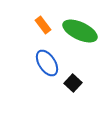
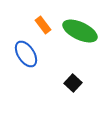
blue ellipse: moved 21 px left, 9 px up
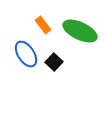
black square: moved 19 px left, 21 px up
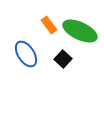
orange rectangle: moved 6 px right
black square: moved 9 px right, 3 px up
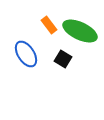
black square: rotated 12 degrees counterclockwise
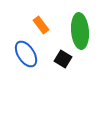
orange rectangle: moved 8 px left
green ellipse: rotated 60 degrees clockwise
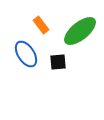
green ellipse: rotated 56 degrees clockwise
black square: moved 5 px left, 3 px down; rotated 36 degrees counterclockwise
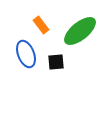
blue ellipse: rotated 12 degrees clockwise
black square: moved 2 px left
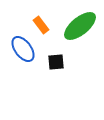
green ellipse: moved 5 px up
blue ellipse: moved 3 px left, 5 px up; rotated 16 degrees counterclockwise
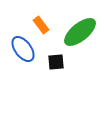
green ellipse: moved 6 px down
